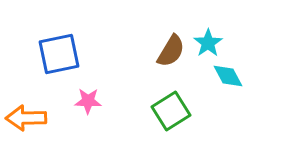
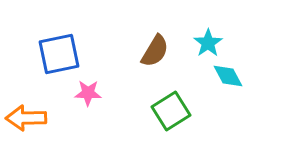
brown semicircle: moved 16 px left
pink star: moved 8 px up
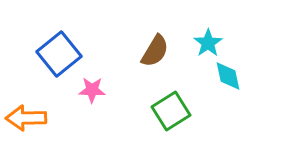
blue square: rotated 27 degrees counterclockwise
cyan diamond: rotated 16 degrees clockwise
pink star: moved 4 px right, 3 px up
